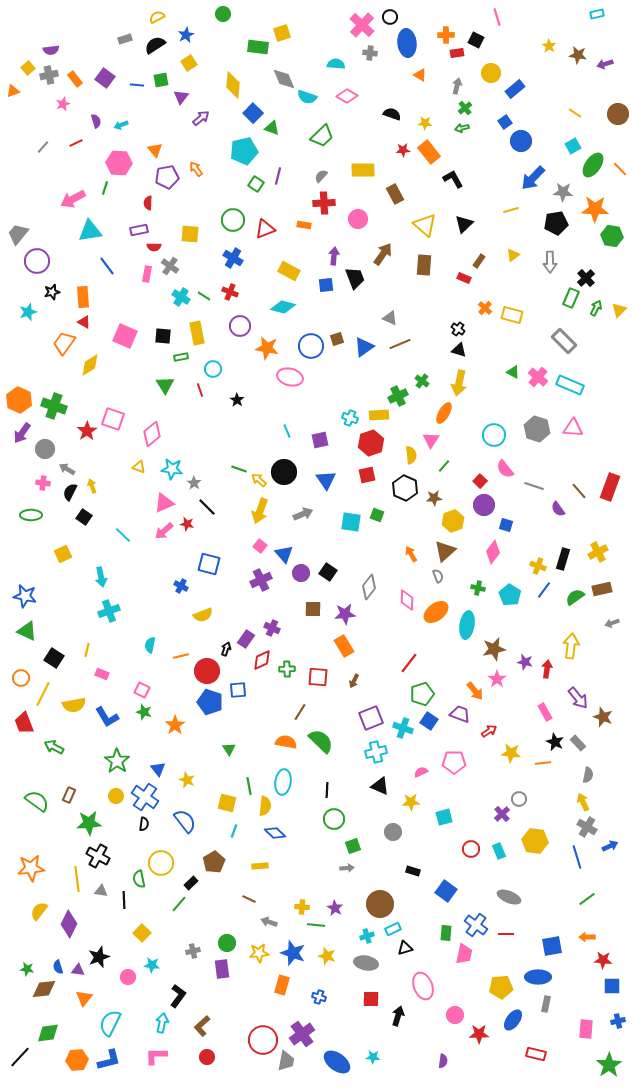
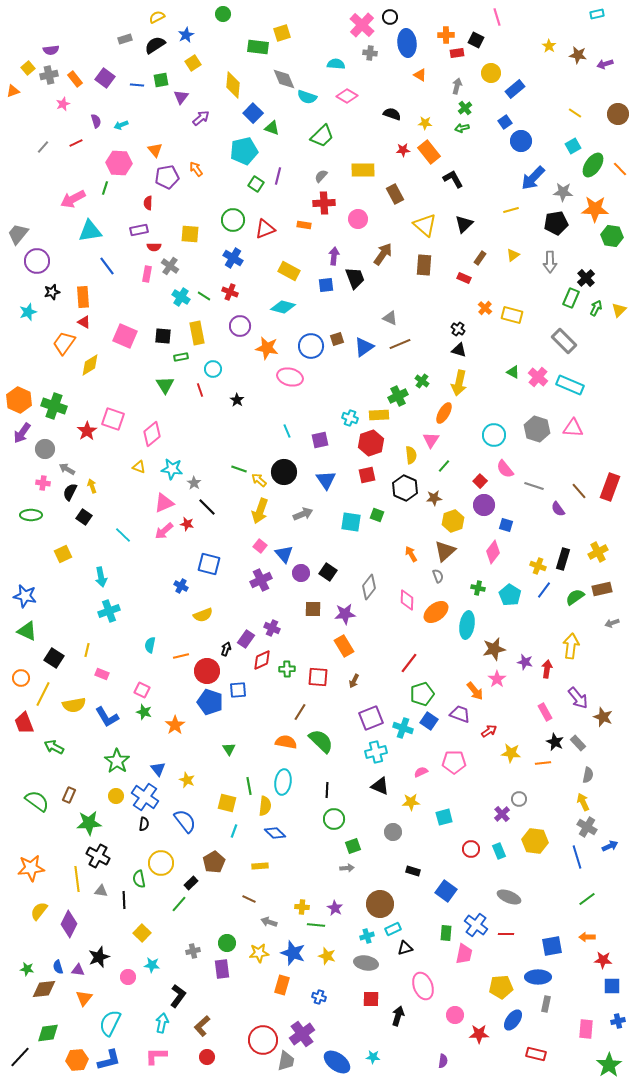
yellow square at (189, 63): moved 4 px right
brown rectangle at (479, 261): moved 1 px right, 3 px up
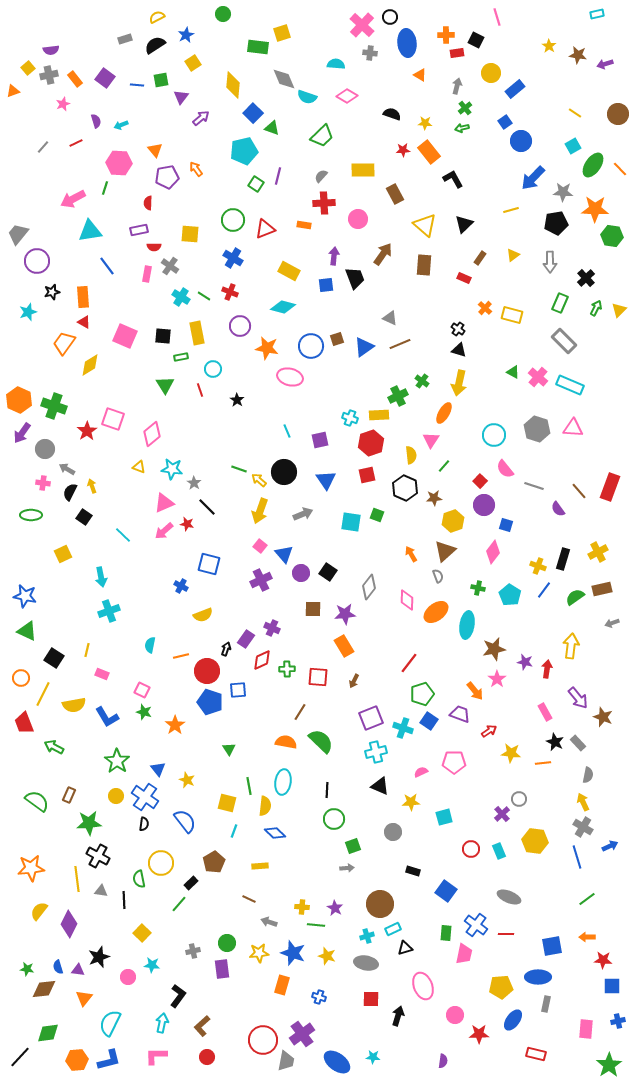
green rectangle at (571, 298): moved 11 px left, 5 px down
gray cross at (587, 827): moved 4 px left
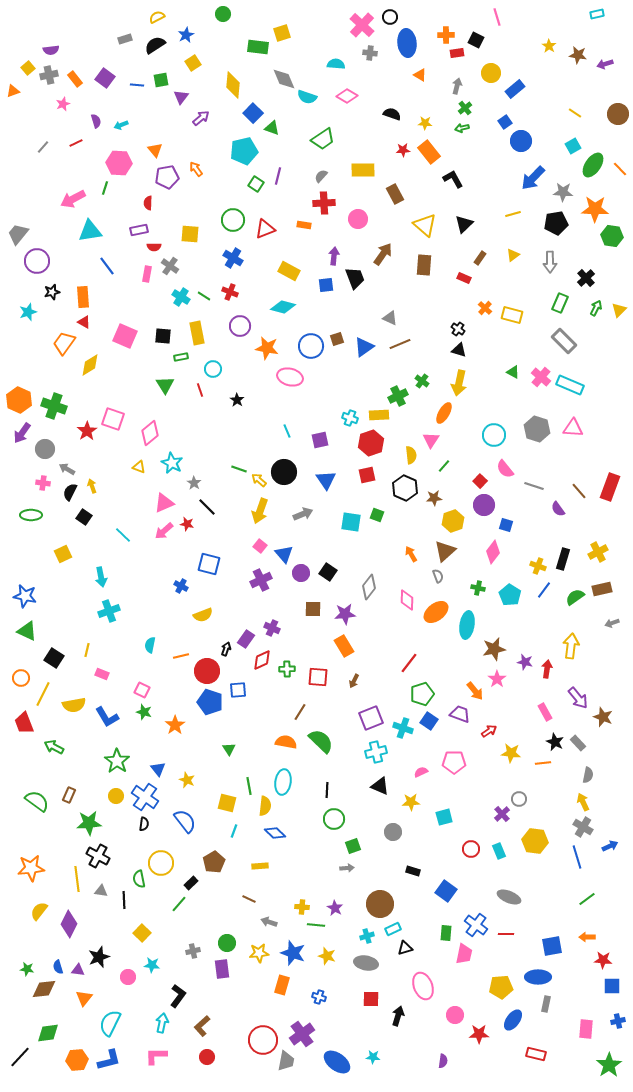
green trapezoid at (322, 136): moved 1 px right, 3 px down; rotated 10 degrees clockwise
yellow line at (511, 210): moved 2 px right, 4 px down
pink cross at (538, 377): moved 3 px right
pink diamond at (152, 434): moved 2 px left, 1 px up
cyan star at (172, 469): moved 6 px up; rotated 20 degrees clockwise
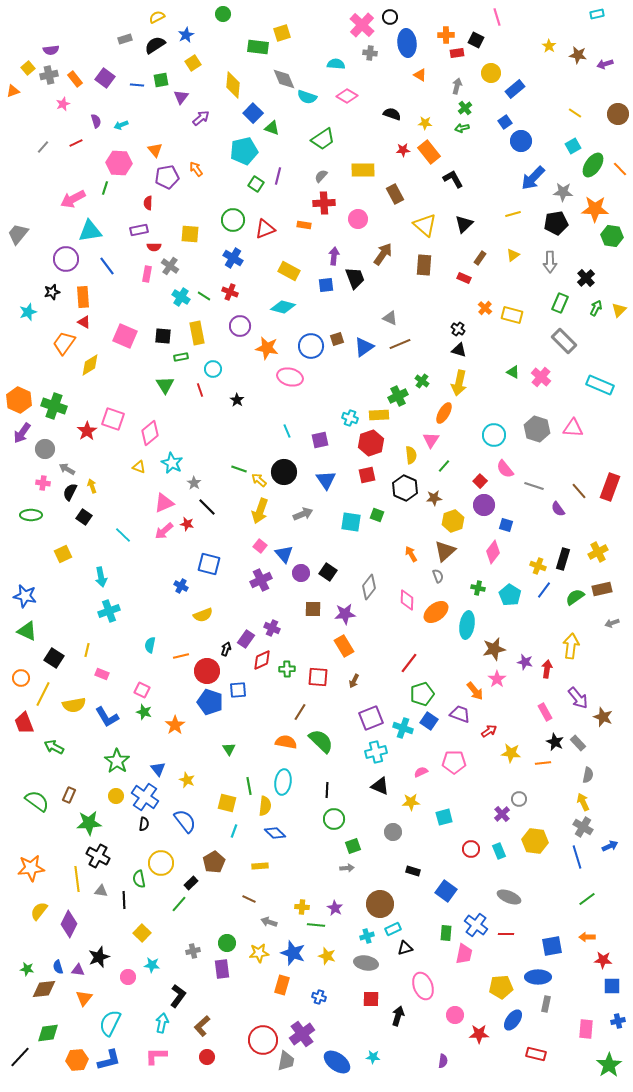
purple circle at (37, 261): moved 29 px right, 2 px up
cyan rectangle at (570, 385): moved 30 px right
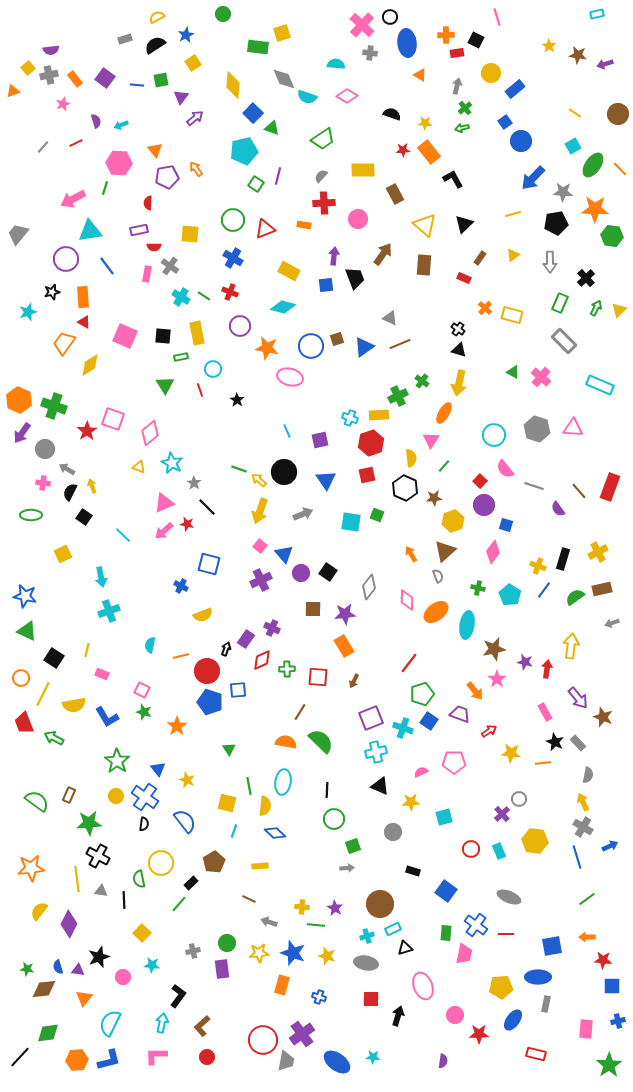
purple arrow at (201, 118): moved 6 px left
yellow semicircle at (411, 455): moved 3 px down
orange star at (175, 725): moved 2 px right, 1 px down
green arrow at (54, 747): moved 9 px up
pink circle at (128, 977): moved 5 px left
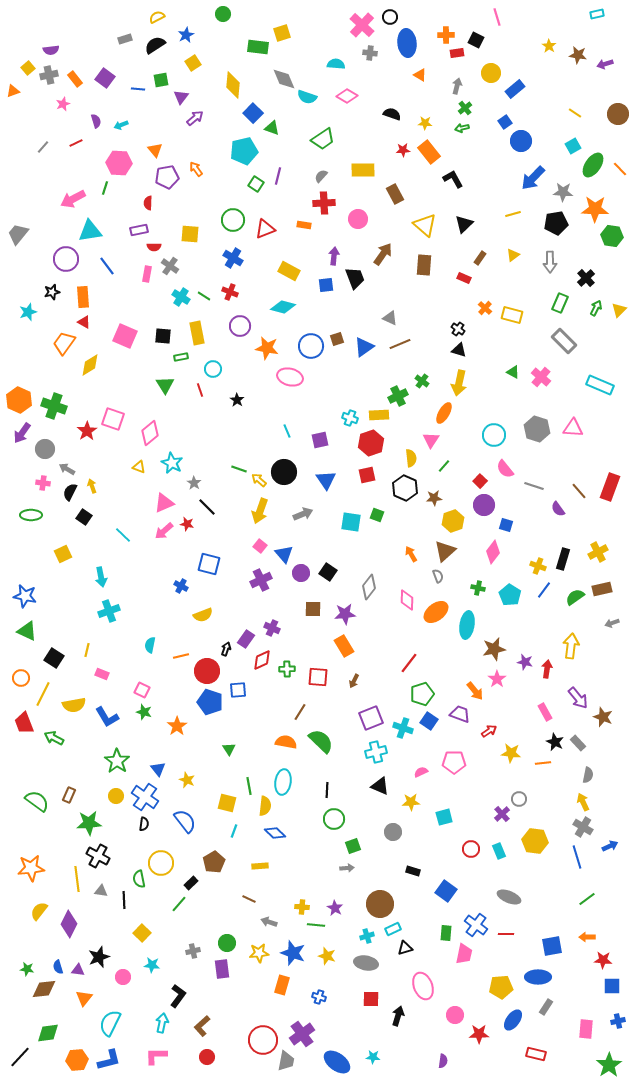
blue line at (137, 85): moved 1 px right, 4 px down
gray rectangle at (546, 1004): moved 3 px down; rotated 21 degrees clockwise
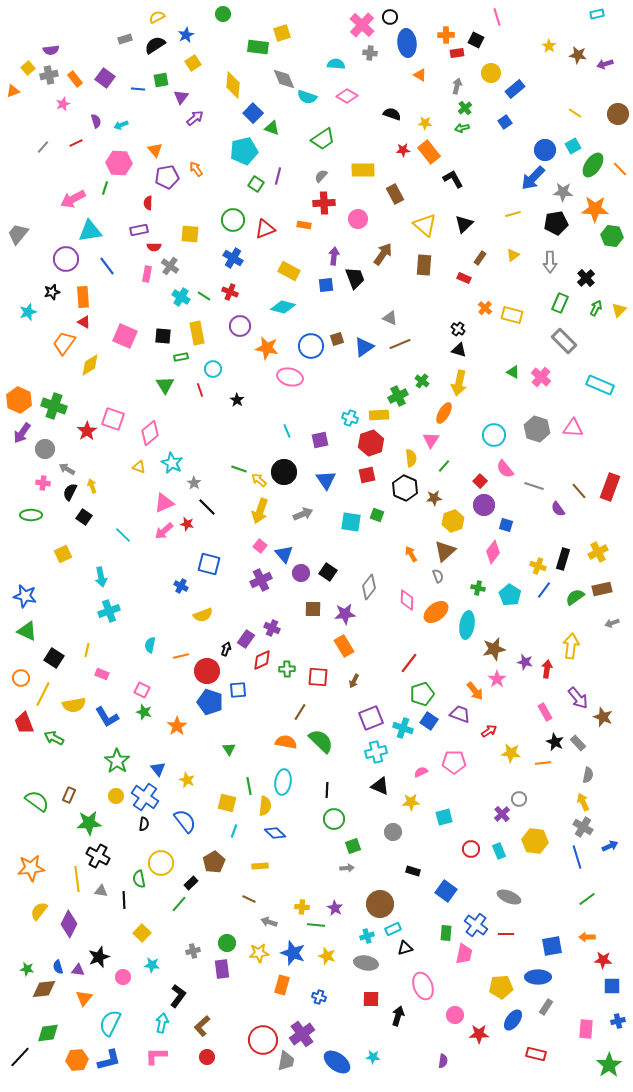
blue circle at (521, 141): moved 24 px right, 9 px down
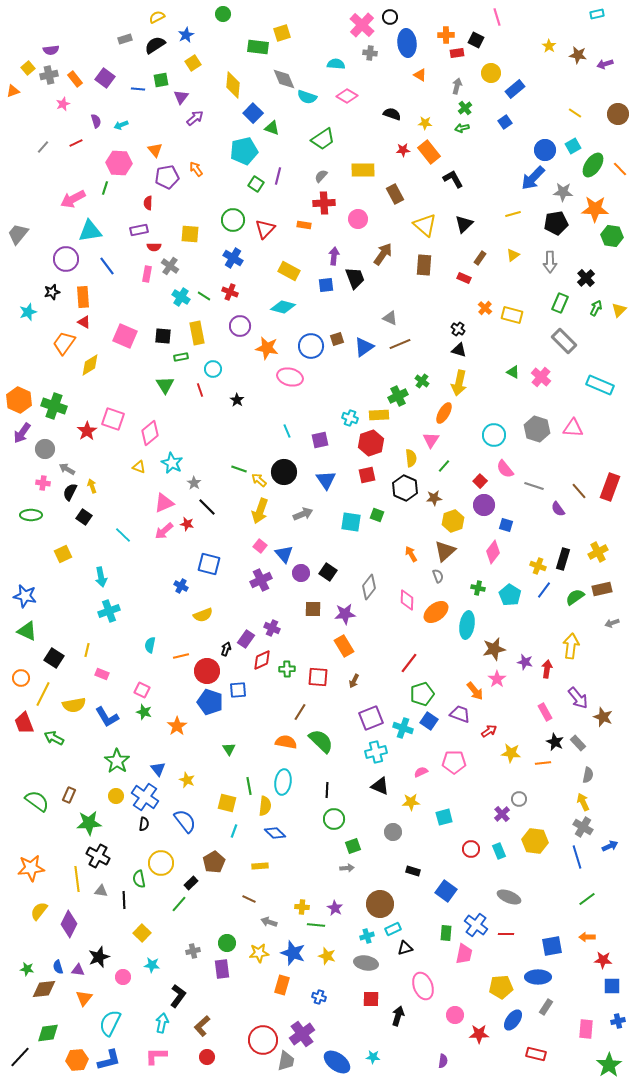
red triangle at (265, 229): rotated 25 degrees counterclockwise
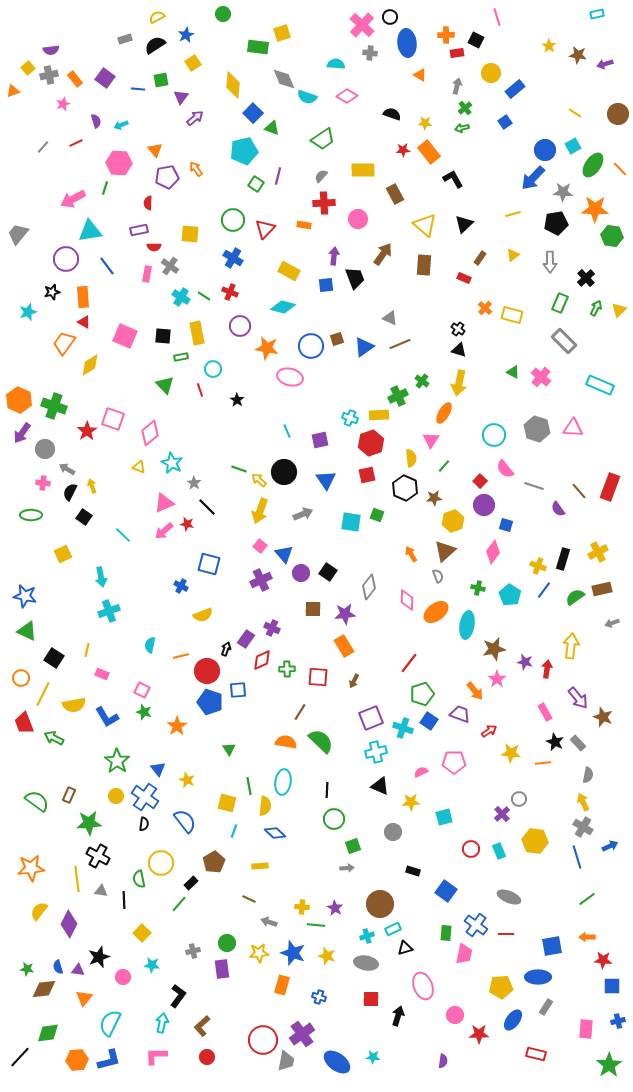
green triangle at (165, 385): rotated 12 degrees counterclockwise
